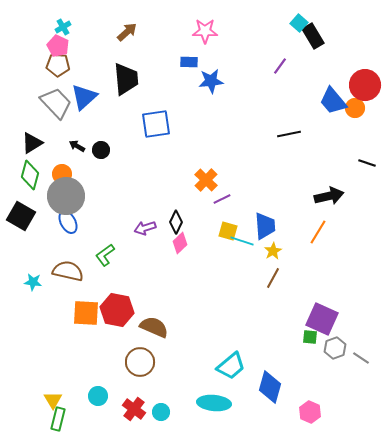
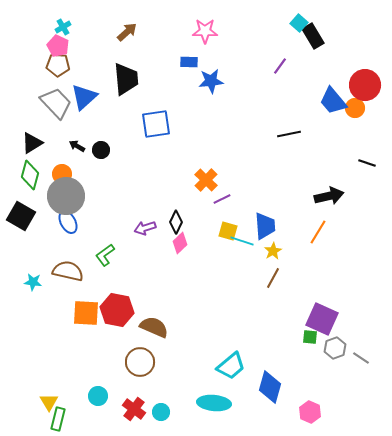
yellow triangle at (53, 400): moved 4 px left, 2 px down
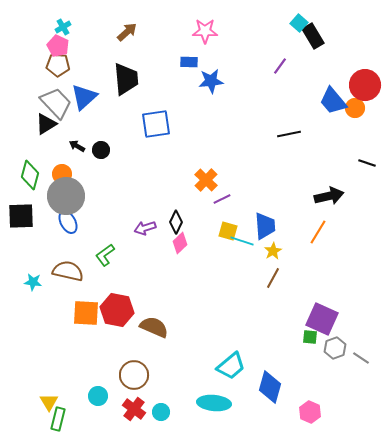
black triangle at (32, 143): moved 14 px right, 19 px up
black square at (21, 216): rotated 32 degrees counterclockwise
brown circle at (140, 362): moved 6 px left, 13 px down
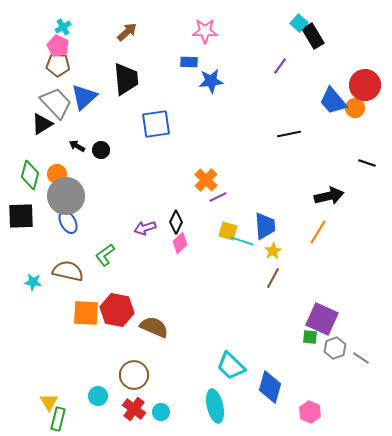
black triangle at (46, 124): moved 4 px left
orange circle at (62, 174): moved 5 px left
purple line at (222, 199): moved 4 px left, 2 px up
cyan trapezoid at (231, 366): rotated 84 degrees clockwise
cyan ellipse at (214, 403): moved 1 px right, 3 px down; rotated 72 degrees clockwise
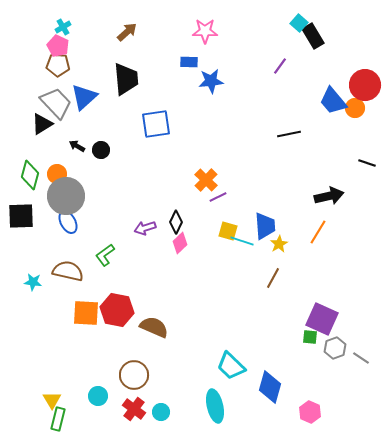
yellow star at (273, 251): moved 6 px right, 7 px up
yellow triangle at (49, 402): moved 3 px right, 2 px up
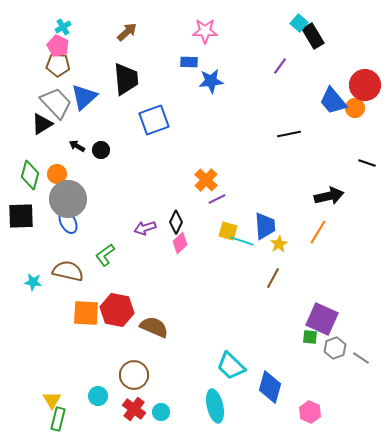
blue square at (156, 124): moved 2 px left, 4 px up; rotated 12 degrees counterclockwise
gray circle at (66, 196): moved 2 px right, 3 px down
purple line at (218, 197): moved 1 px left, 2 px down
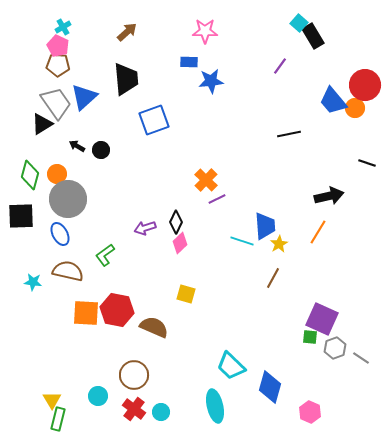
gray trapezoid at (56, 103): rotated 8 degrees clockwise
blue ellipse at (68, 222): moved 8 px left, 12 px down
yellow square at (228, 231): moved 42 px left, 63 px down
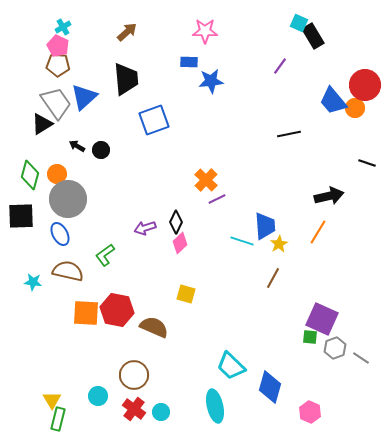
cyan square at (299, 23): rotated 18 degrees counterclockwise
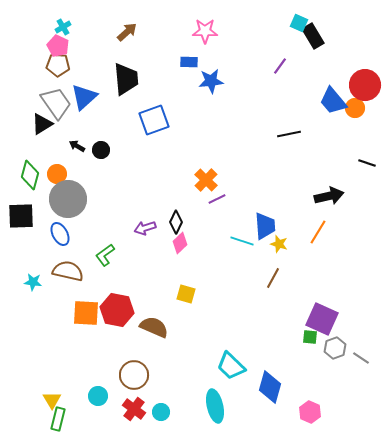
yellow star at (279, 244): rotated 24 degrees counterclockwise
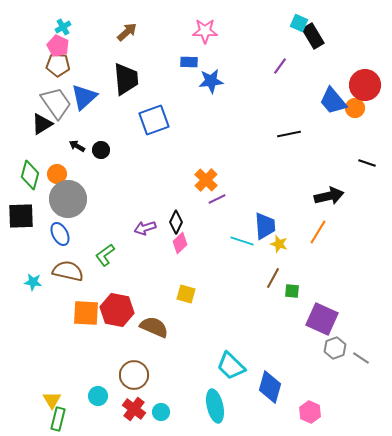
green square at (310, 337): moved 18 px left, 46 px up
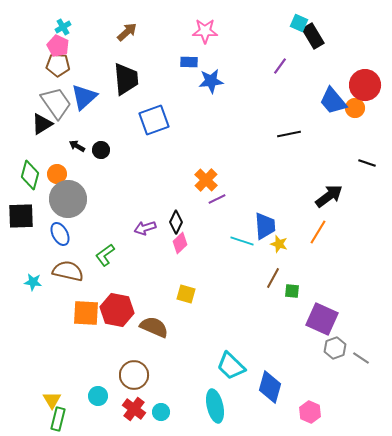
black arrow at (329, 196): rotated 24 degrees counterclockwise
